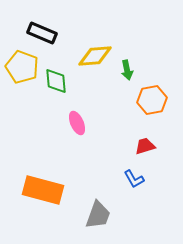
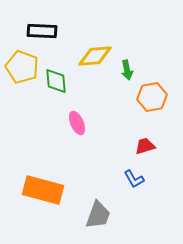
black rectangle: moved 2 px up; rotated 20 degrees counterclockwise
orange hexagon: moved 3 px up
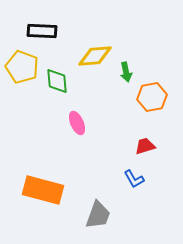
green arrow: moved 1 px left, 2 px down
green diamond: moved 1 px right
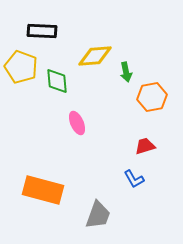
yellow pentagon: moved 1 px left
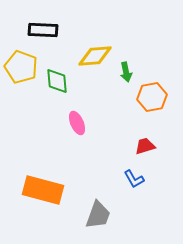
black rectangle: moved 1 px right, 1 px up
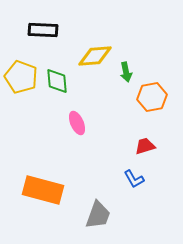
yellow pentagon: moved 10 px down
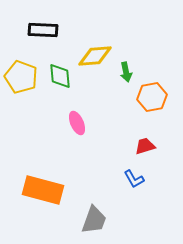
green diamond: moved 3 px right, 5 px up
gray trapezoid: moved 4 px left, 5 px down
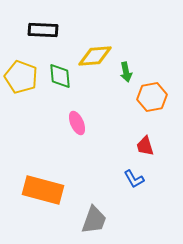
red trapezoid: rotated 90 degrees counterclockwise
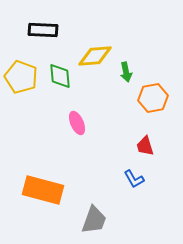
orange hexagon: moved 1 px right, 1 px down
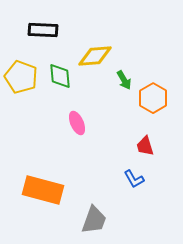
green arrow: moved 2 px left, 8 px down; rotated 18 degrees counterclockwise
orange hexagon: rotated 20 degrees counterclockwise
